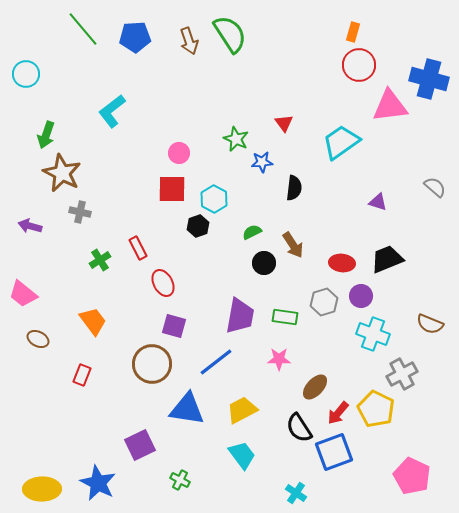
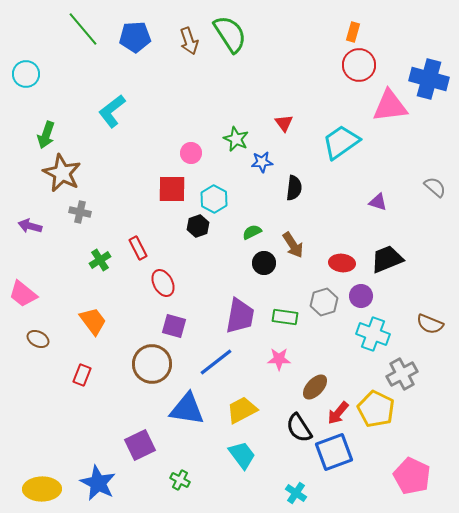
pink circle at (179, 153): moved 12 px right
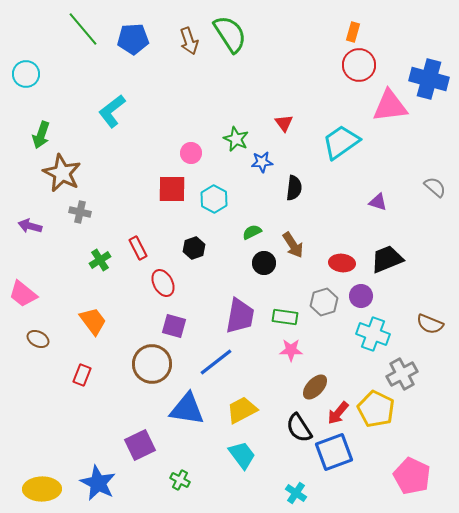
blue pentagon at (135, 37): moved 2 px left, 2 px down
green arrow at (46, 135): moved 5 px left
black hexagon at (198, 226): moved 4 px left, 22 px down
pink star at (279, 359): moved 12 px right, 9 px up
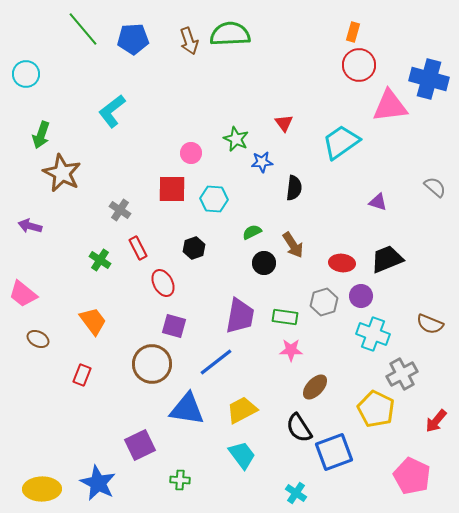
green semicircle at (230, 34): rotated 60 degrees counterclockwise
cyan hexagon at (214, 199): rotated 24 degrees counterclockwise
gray cross at (80, 212): moved 40 px right, 2 px up; rotated 20 degrees clockwise
green cross at (100, 260): rotated 25 degrees counterclockwise
red arrow at (338, 413): moved 98 px right, 8 px down
green cross at (180, 480): rotated 24 degrees counterclockwise
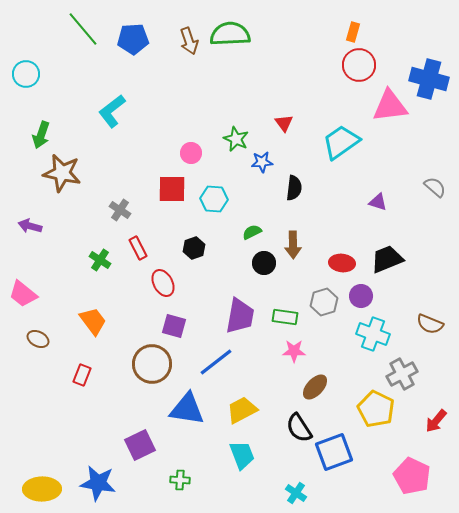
brown star at (62, 173): rotated 15 degrees counterclockwise
brown arrow at (293, 245): rotated 32 degrees clockwise
pink star at (291, 350): moved 3 px right, 1 px down
cyan trapezoid at (242, 455): rotated 16 degrees clockwise
blue star at (98, 483): rotated 18 degrees counterclockwise
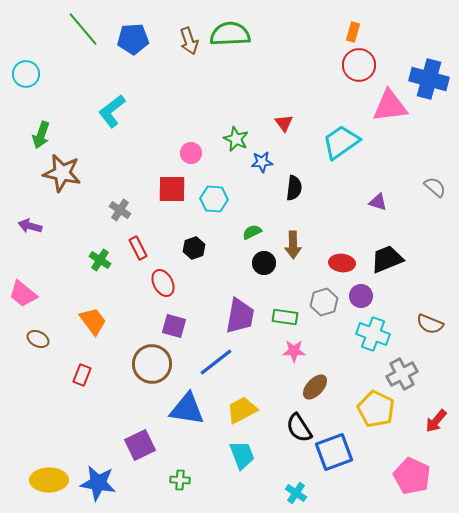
yellow ellipse at (42, 489): moved 7 px right, 9 px up
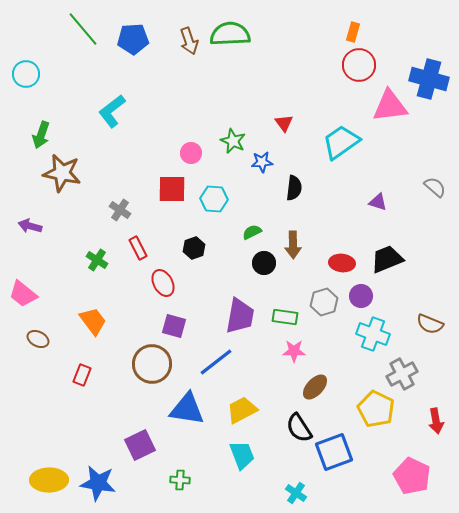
green star at (236, 139): moved 3 px left, 2 px down
green cross at (100, 260): moved 3 px left
red arrow at (436, 421): rotated 50 degrees counterclockwise
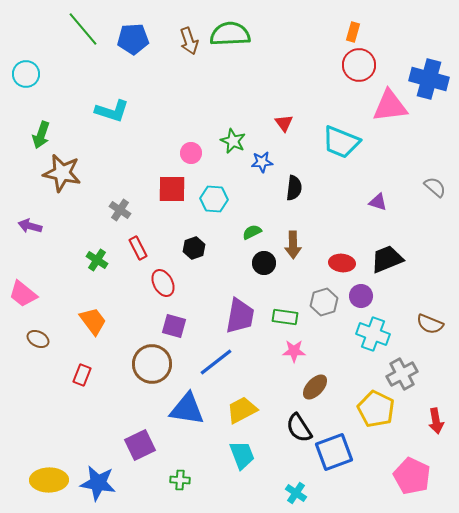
cyan L-shape at (112, 111): rotated 124 degrees counterclockwise
cyan trapezoid at (341, 142): rotated 123 degrees counterclockwise
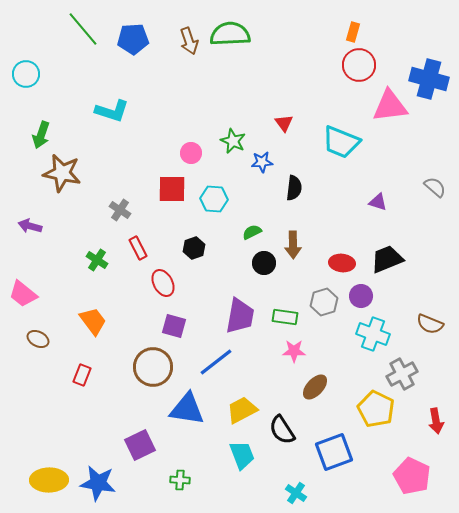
brown circle at (152, 364): moved 1 px right, 3 px down
black semicircle at (299, 428): moved 17 px left, 2 px down
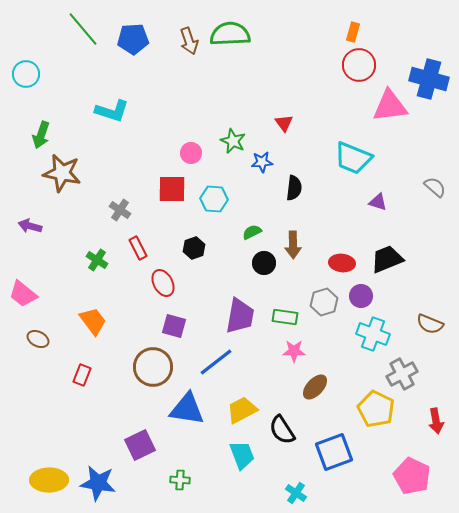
cyan trapezoid at (341, 142): moved 12 px right, 16 px down
